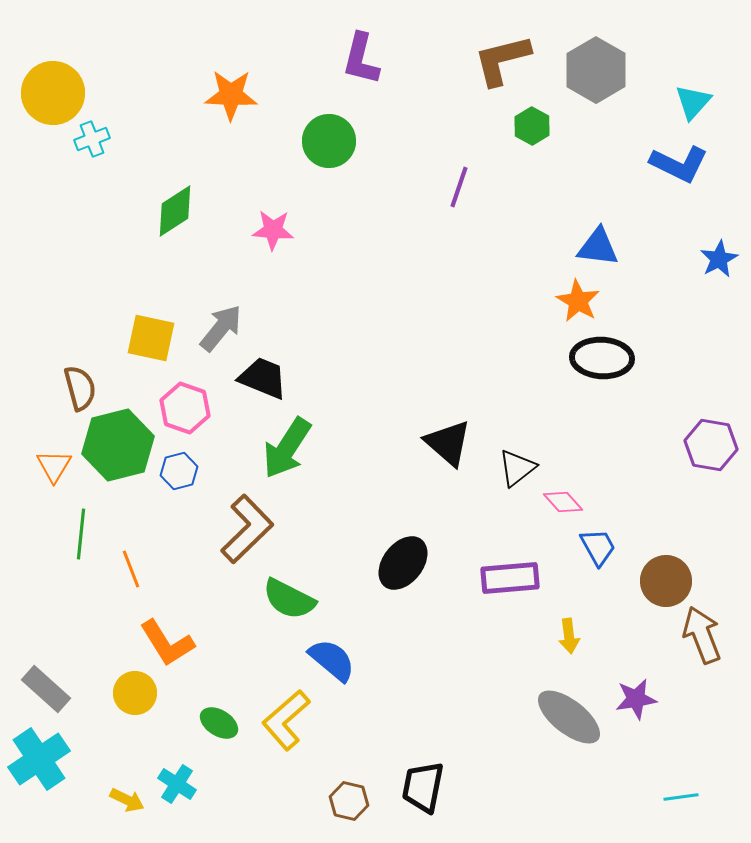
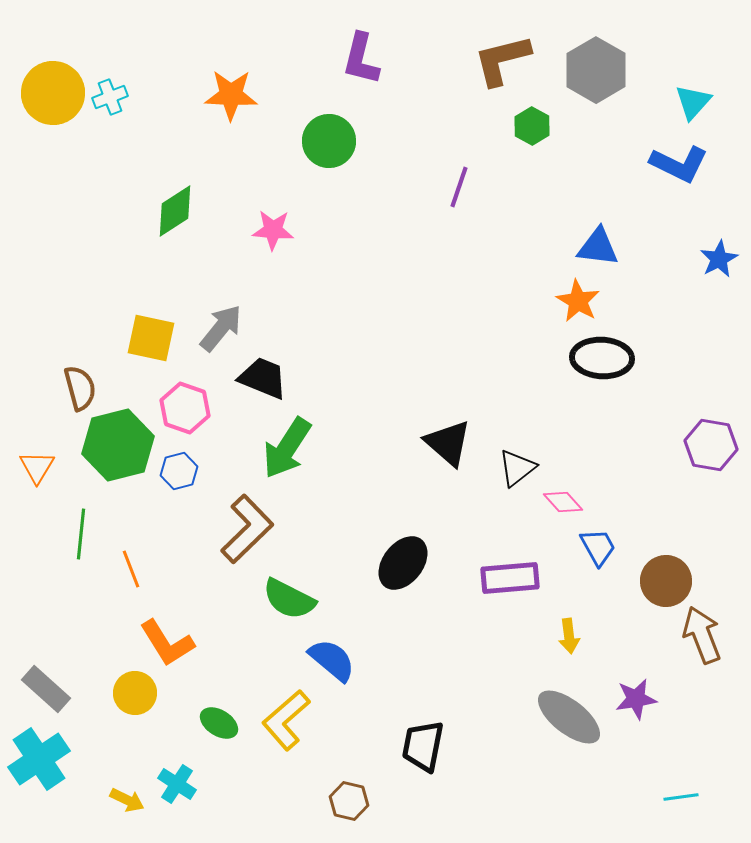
cyan cross at (92, 139): moved 18 px right, 42 px up
orange triangle at (54, 466): moved 17 px left, 1 px down
black trapezoid at (423, 787): moved 41 px up
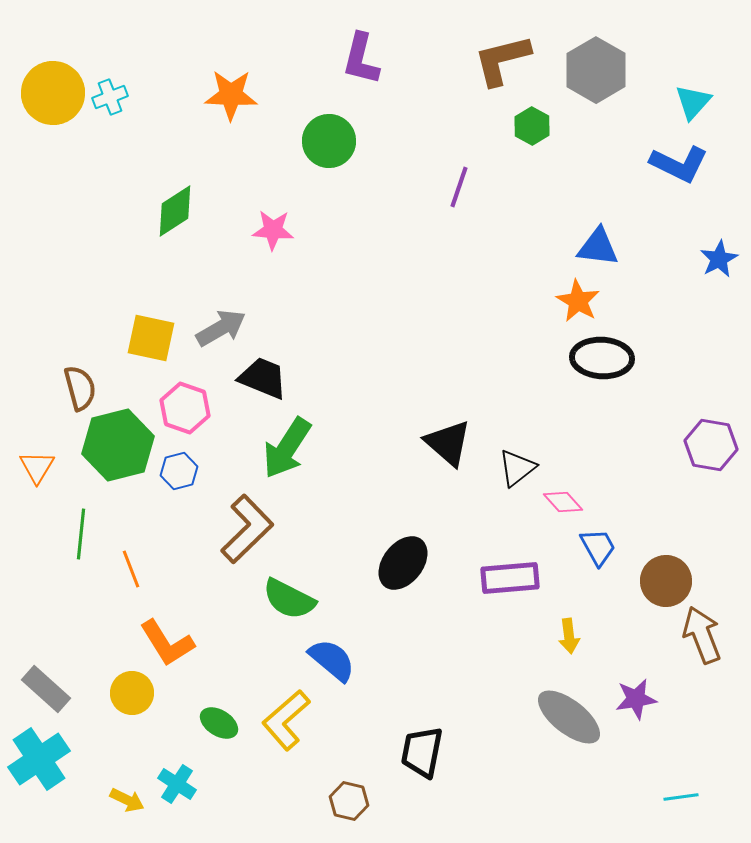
gray arrow at (221, 328): rotated 21 degrees clockwise
yellow circle at (135, 693): moved 3 px left
black trapezoid at (423, 746): moved 1 px left, 6 px down
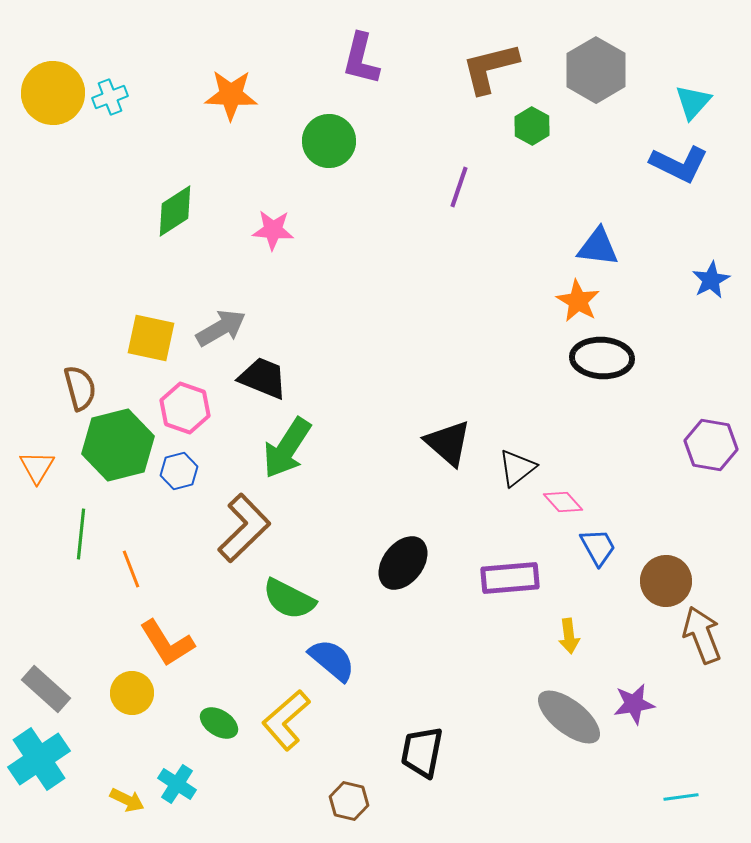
brown L-shape at (502, 60): moved 12 px left, 8 px down
blue star at (719, 259): moved 8 px left, 21 px down
brown L-shape at (247, 529): moved 3 px left, 1 px up
purple star at (636, 699): moved 2 px left, 5 px down
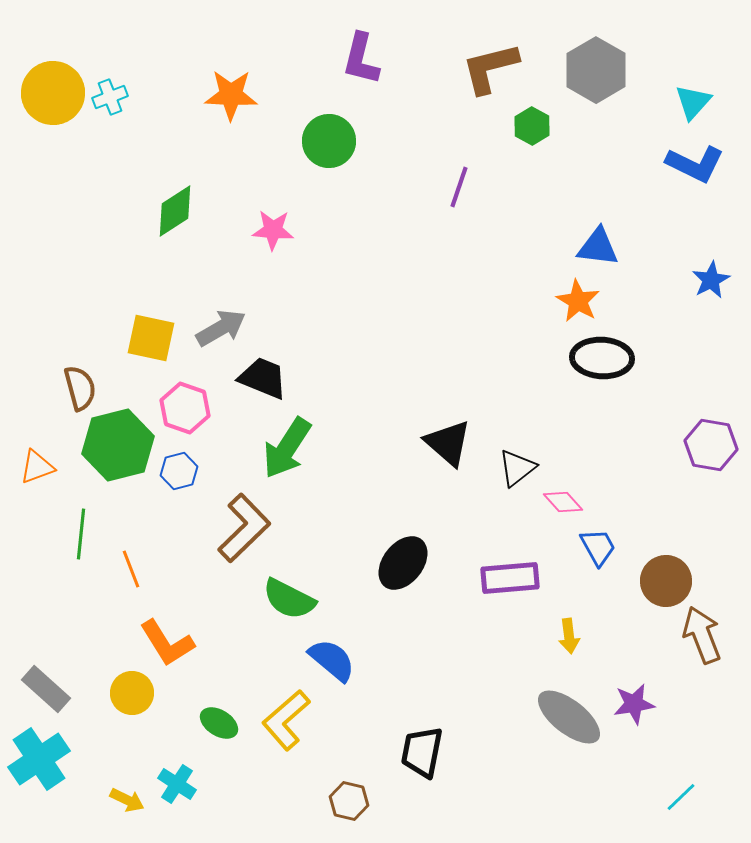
blue L-shape at (679, 164): moved 16 px right
orange triangle at (37, 467): rotated 39 degrees clockwise
cyan line at (681, 797): rotated 36 degrees counterclockwise
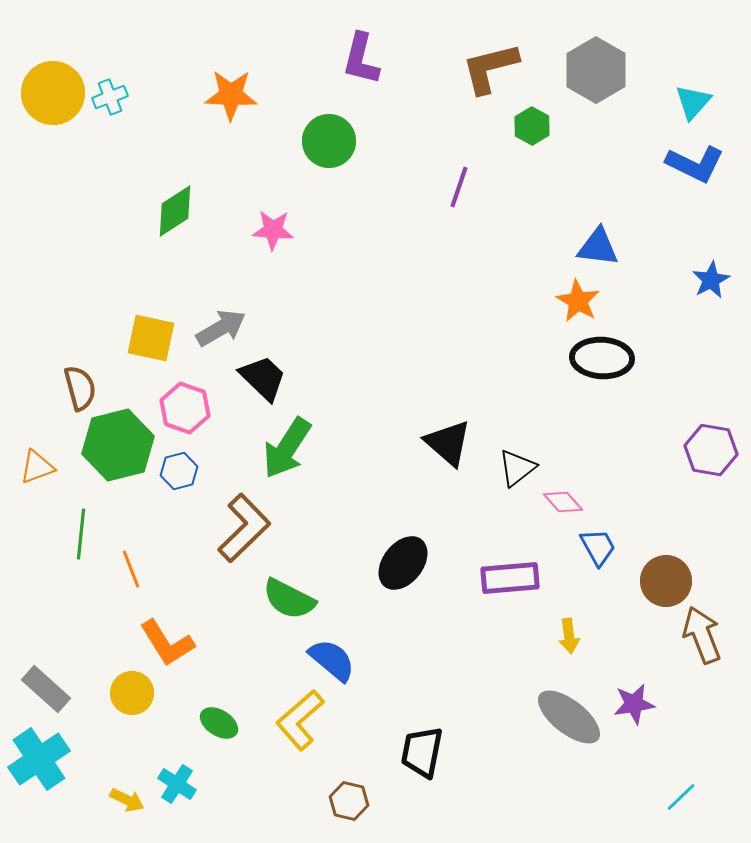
black trapezoid at (263, 378): rotated 22 degrees clockwise
purple hexagon at (711, 445): moved 5 px down
yellow L-shape at (286, 720): moved 14 px right
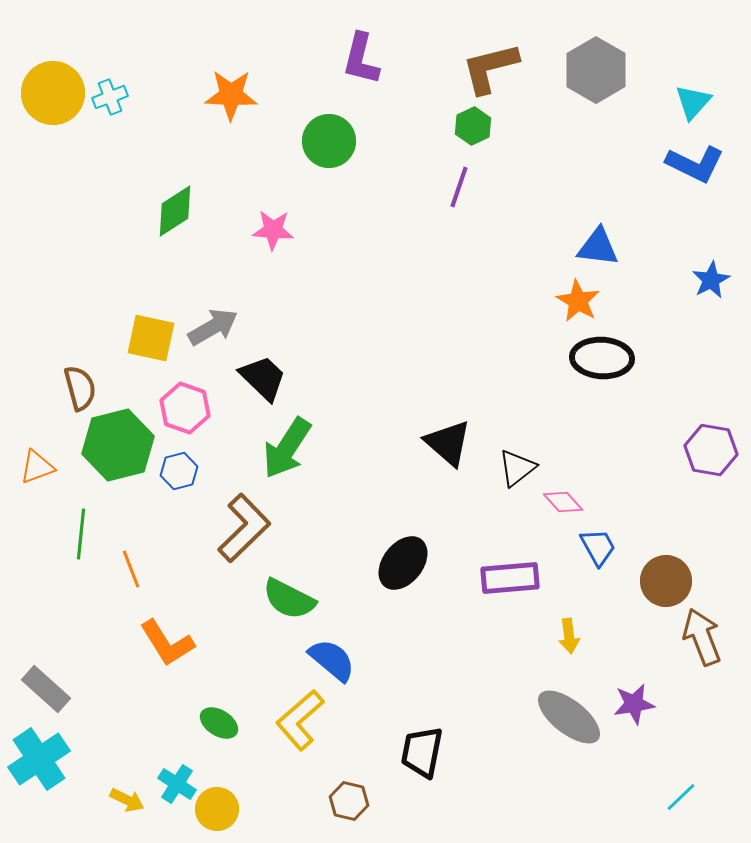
green hexagon at (532, 126): moved 59 px left; rotated 6 degrees clockwise
gray arrow at (221, 328): moved 8 px left, 1 px up
brown arrow at (702, 635): moved 2 px down
yellow circle at (132, 693): moved 85 px right, 116 px down
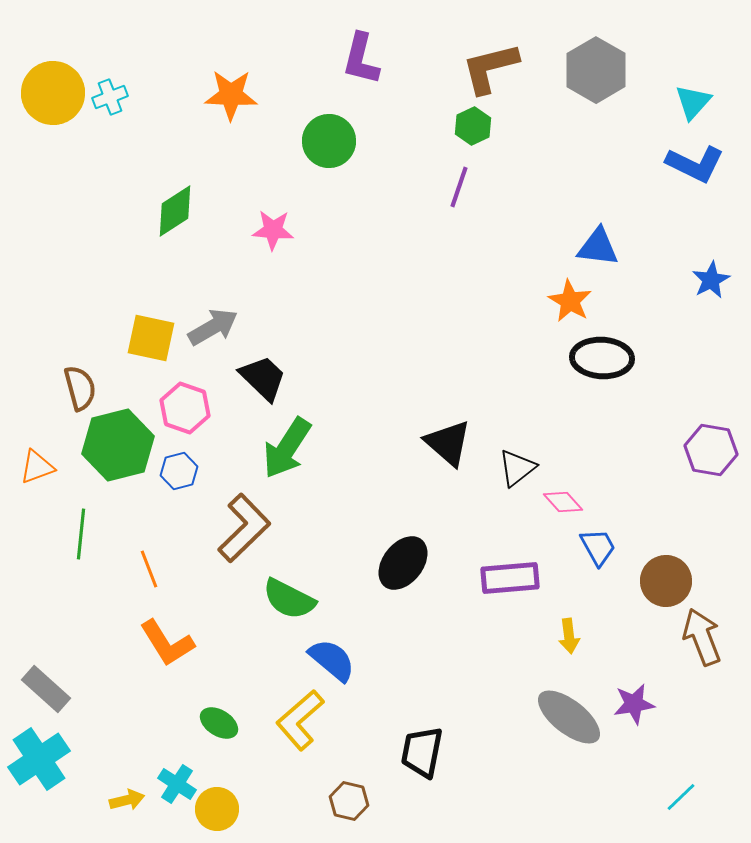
orange star at (578, 301): moved 8 px left
orange line at (131, 569): moved 18 px right
yellow arrow at (127, 800): rotated 40 degrees counterclockwise
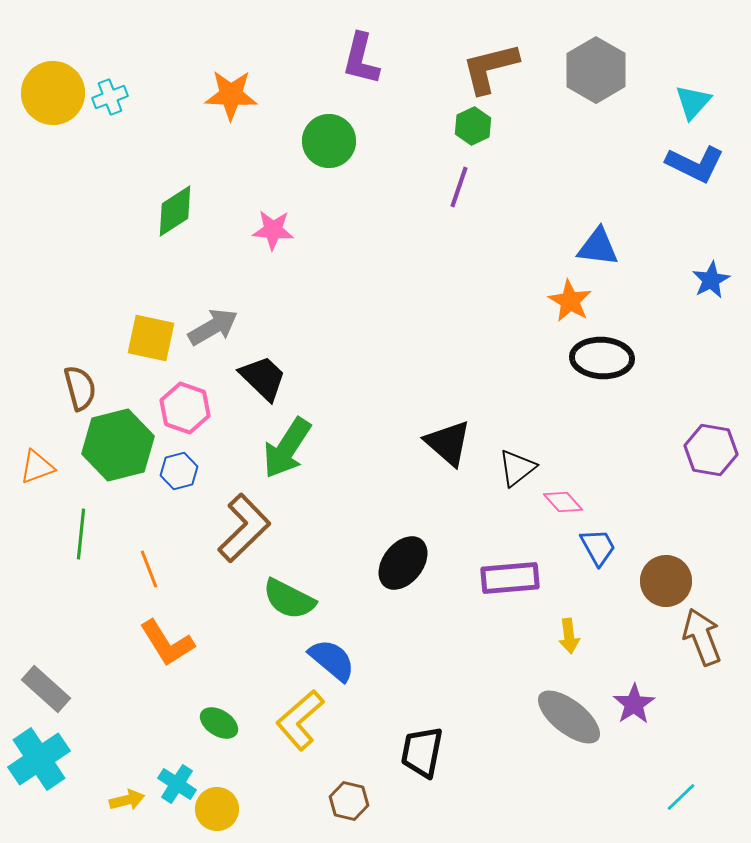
purple star at (634, 704): rotated 24 degrees counterclockwise
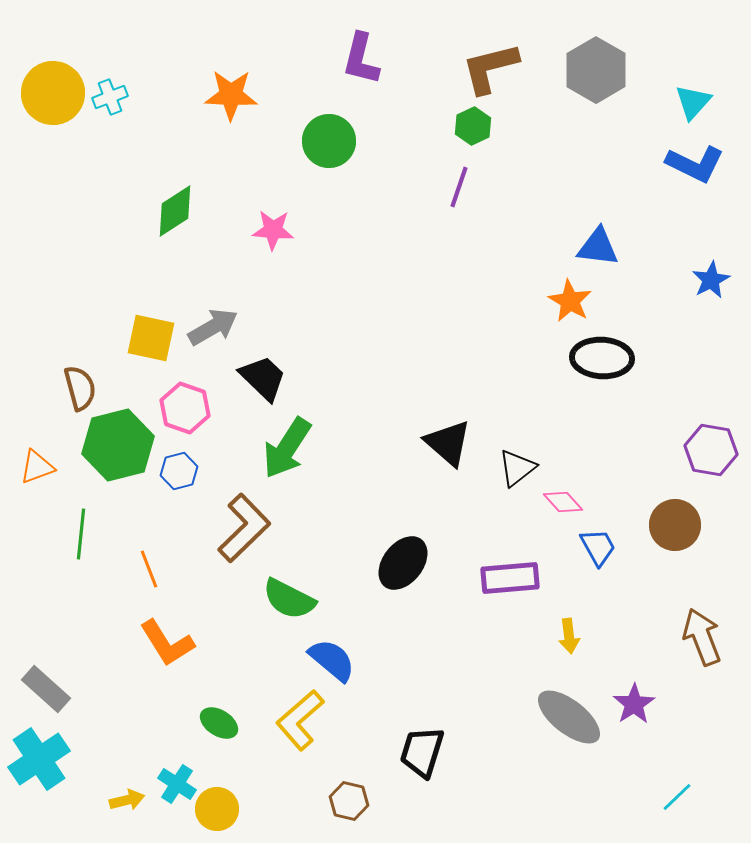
brown circle at (666, 581): moved 9 px right, 56 px up
black trapezoid at (422, 752): rotated 6 degrees clockwise
cyan line at (681, 797): moved 4 px left
